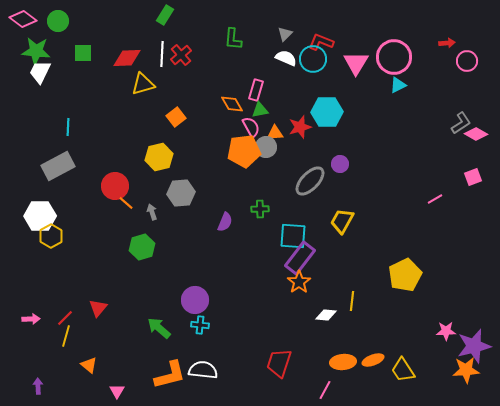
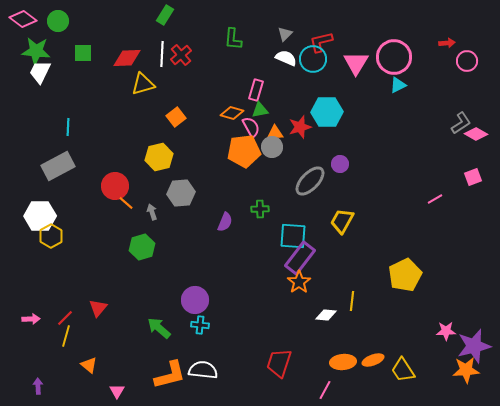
red L-shape at (321, 42): rotated 35 degrees counterclockwise
orange diamond at (232, 104): moved 9 px down; rotated 45 degrees counterclockwise
gray circle at (266, 147): moved 6 px right
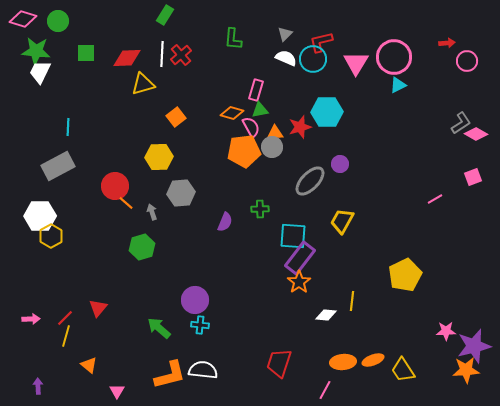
pink diamond at (23, 19): rotated 20 degrees counterclockwise
green square at (83, 53): moved 3 px right
yellow hexagon at (159, 157): rotated 12 degrees clockwise
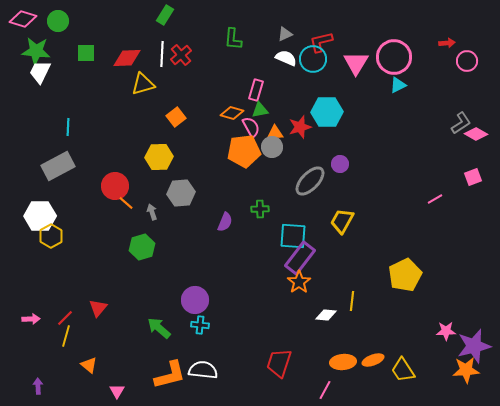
gray triangle at (285, 34): rotated 21 degrees clockwise
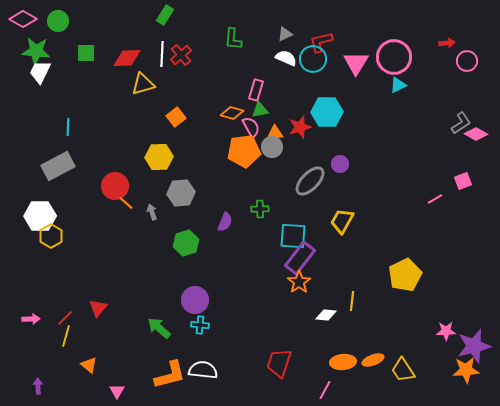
pink diamond at (23, 19): rotated 12 degrees clockwise
pink square at (473, 177): moved 10 px left, 4 px down
green hexagon at (142, 247): moved 44 px right, 4 px up
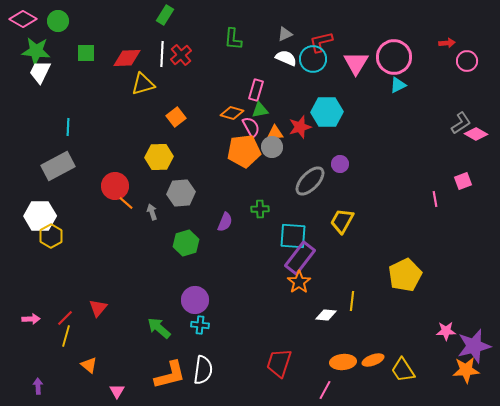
pink line at (435, 199): rotated 70 degrees counterclockwise
white semicircle at (203, 370): rotated 92 degrees clockwise
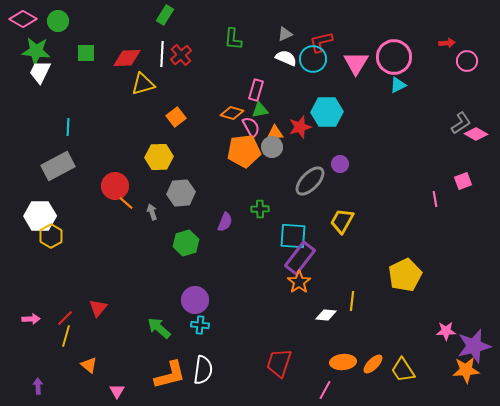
orange ellipse at (373, 360): moved 4 px down; rotated 25 degrees counterclockwise
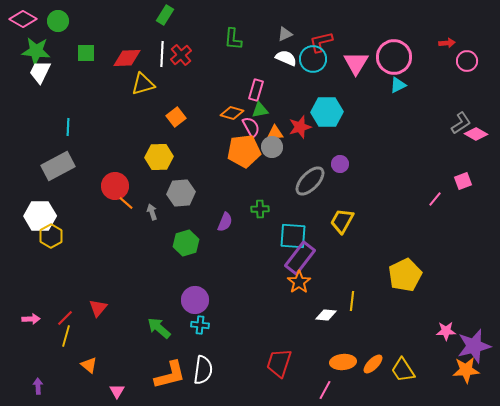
pink line at (435, 199): rotated 49 degrees clockwise
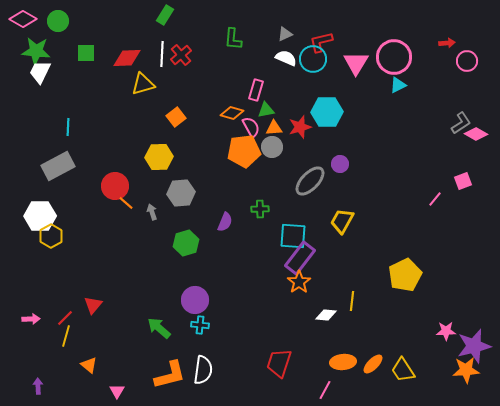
green triangle at (260, 110): moved 6 px right
orange triangle at (275, 133): moved 1 px left, 5 px up
red triangle at (98, 308): moved 5 px left, 3 px up
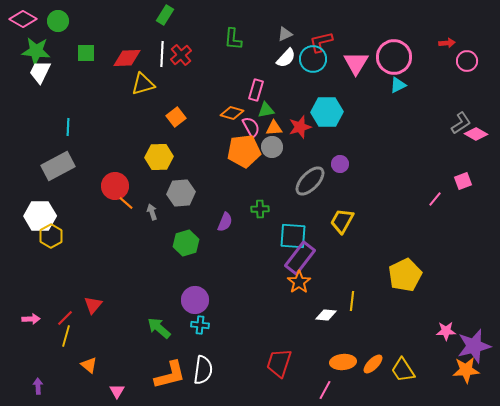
white semicircle at (286, 58): rotated 110 degrees clockwise
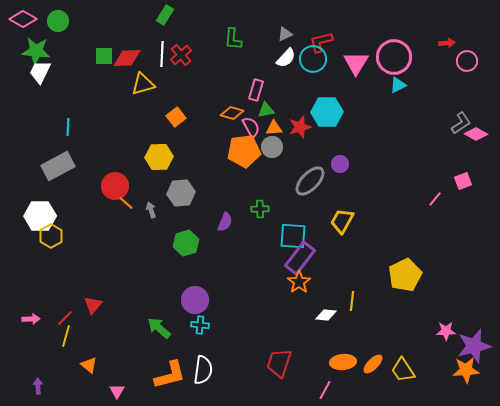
green square at (86, 53): moved 18 px right, 3 px down
gray arrow at (152, 212): moved 1 px left, 2 px up
